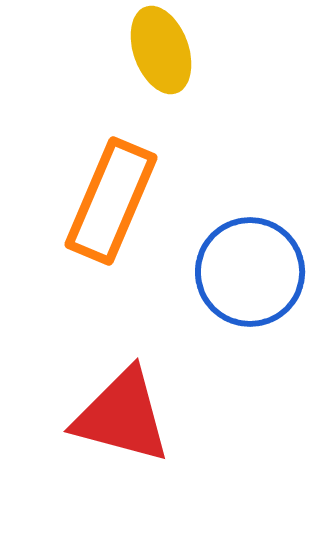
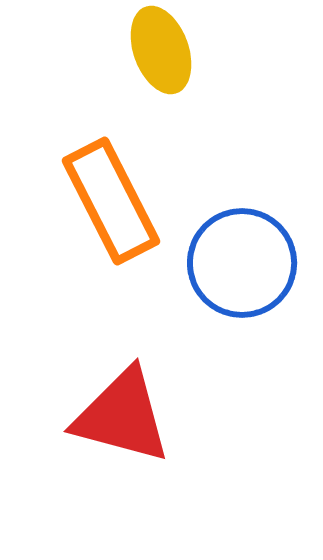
orange rectangle: rotated 50 degrees counterclockwise
blue circle: moved 8 px left, 9 px up
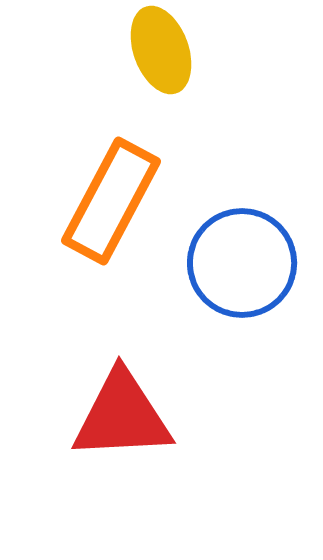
orange rectangle: rotated 55 degrees clockwise
red triangle: rotated 18 degrees counterclockwise
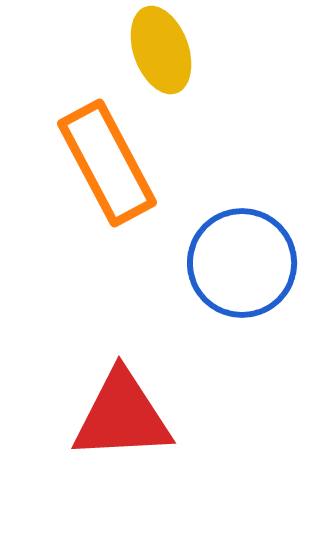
orange rectangle: moved 4 px left, 38 px up; rotated 56 degrees counterclockwise
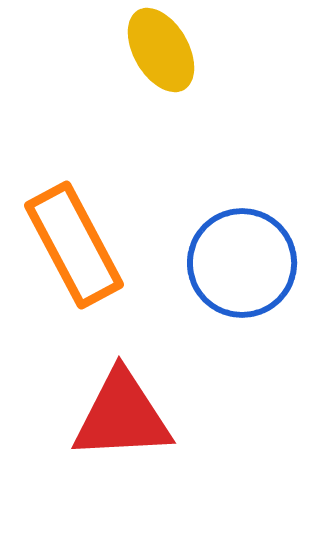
yellow ellipse: rotated 10 degrees counterclockwise
orange rectangle: moved 33 px left, 82 px down
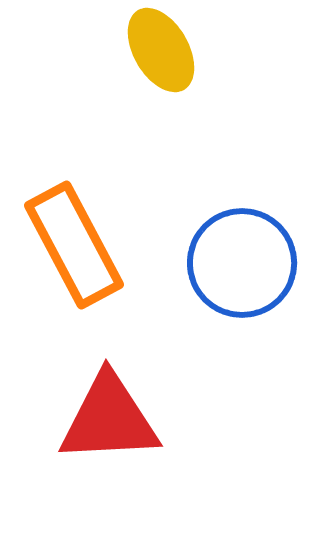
red triangle: moved 13 px left, 3 px down
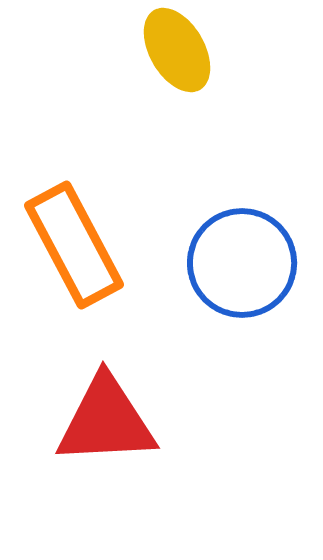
yellow ellipse: moved 16 px right
red triangle: moved 3 px left, 2 px down
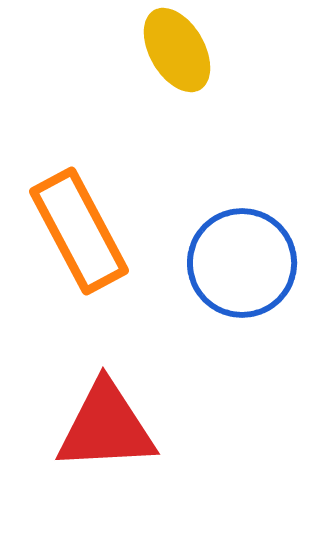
orange rectangle: moved 5 px right, 14 px up
red triangle: moved 6 px down
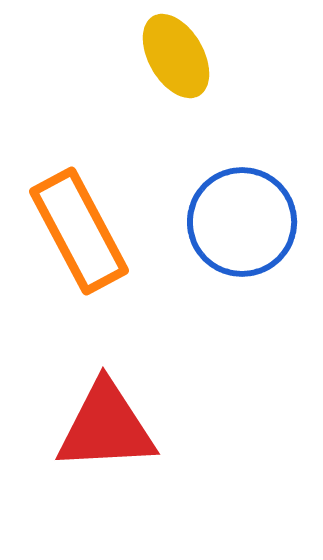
yellow ellipse: moved 1 px left, 6 px down
blue circle: moved 41 px up
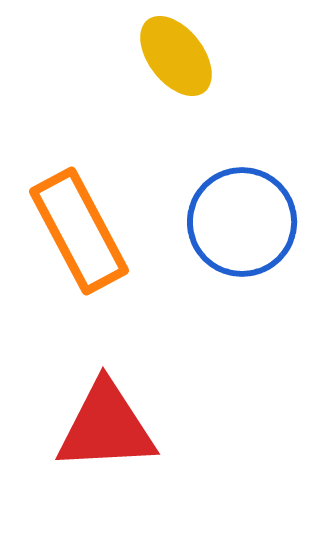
yellow ellipse: rotated 8 degrees counterclockwise
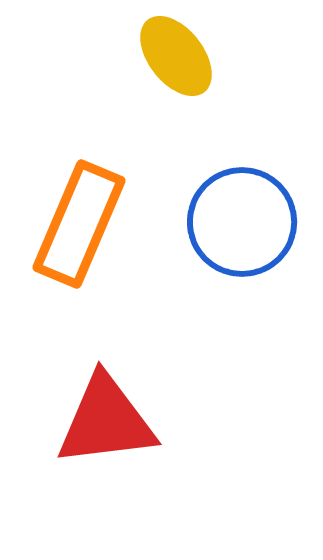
orange rectangle: moved 7 px up; rotated 51 degrees clockwise
red triangle: moved 6 px up; rotated 4 degrees counterclockwise
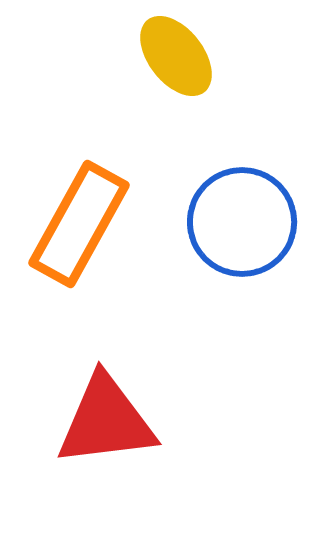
orange rectangle: rotated 6 degrees clockwise
